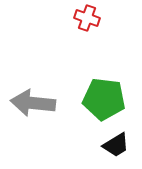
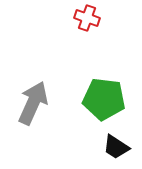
gray arrow: rotated 108 degrees clockwise
black trapezoid: moved 2 px down; rotated 64 degrees clockwise
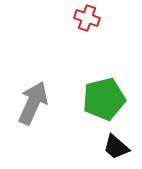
green pentagon: rotated 21 degrees counterclockwise
black trapezoid: rotated 8 degrees clockwise
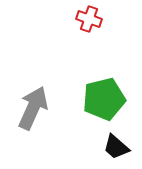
red cross: moved 2 px right, 1 px down
gray arrow: moved 5 px down
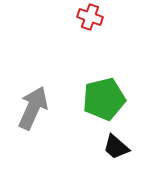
red cross: moved 1 px right, 2 px up
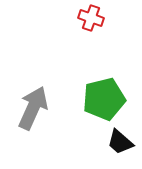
red cross: moved 1 px right, 1 px down
black trapezoid: moved 4 px right, 5 px up
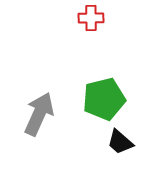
red cross: rotated 20 degrees counterclockwise
gray arrow: moved 6 px right, 6 px down
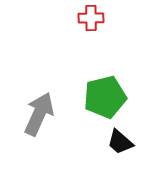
green pentagon: moved 1 px right, 2 px up
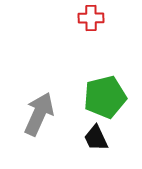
black trapezoid: moved 24 px left, 4 px up; rotated 24 degrees clockwise
